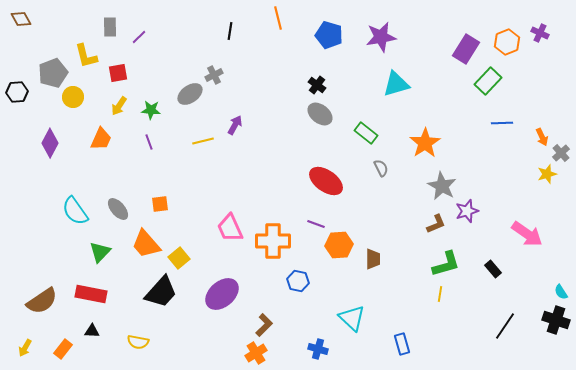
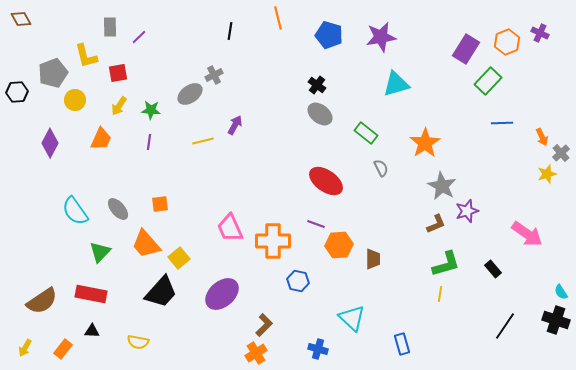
yellow circle at (73, 97): moved 2 px right, 3 px down
purple line at (149, 142): rotated 28 degrees clockwise
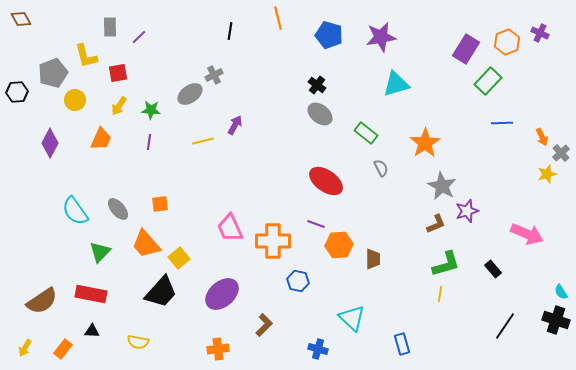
pink arrow at (527, 234): rotated 12 degrees counterclockwise
orange cross at (256, 353): moved 38 px left, 4 px up; rotated 25 degrees clockwise
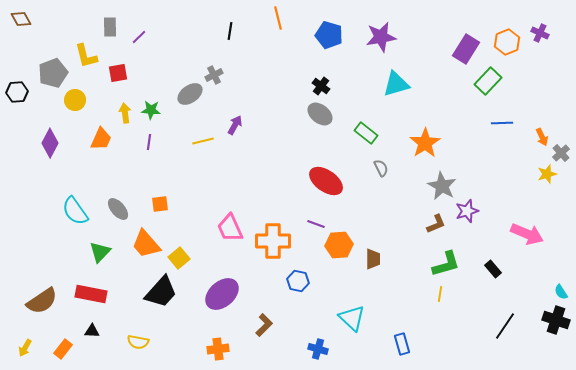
black cross at (317, 85): moved 4 px right, 1 px down
yellow arrow at (119, 106): moved 6 px right, 7 px down; rotated 138 degrees clockwise
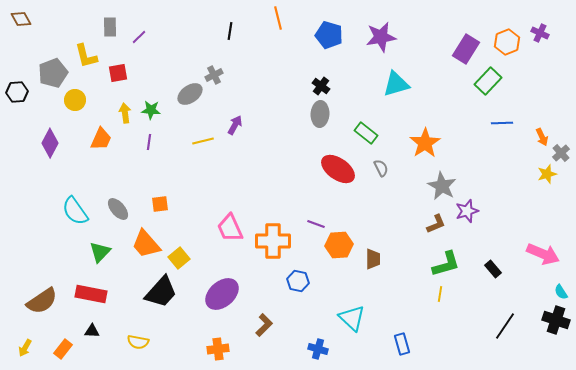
gray ellipse at (320, 114): rotated 55 degrees clockwise
red ellipse at (326, 181): moved 12 px right, 12 px up
pink arrow at (527, 234): moved 16 px right, 20 px down
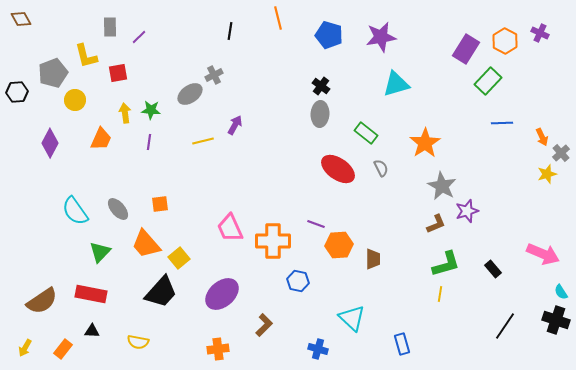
orange hexagon at (507, 42): moved 2 px left, 1 px up; rotated 10 degrees counterclockwise
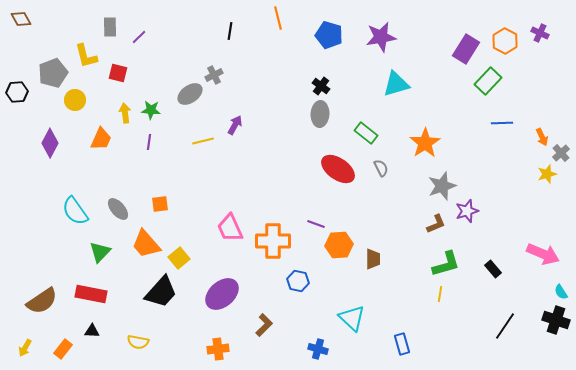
red square at (118, 73): rotated 24 degrees clockwise
gray star at (442, 186): rotated 24 degrees clockwise
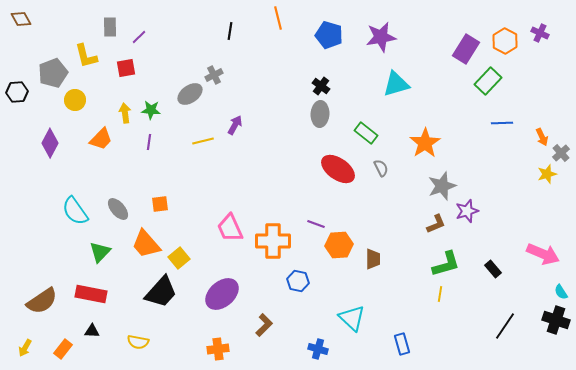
red square at (118, 73): moved 8 px right, 5 px up; rotated 24 degrees counterclockwise
orange trapezoid at (101, 139): rotated 20 degrees clockwise
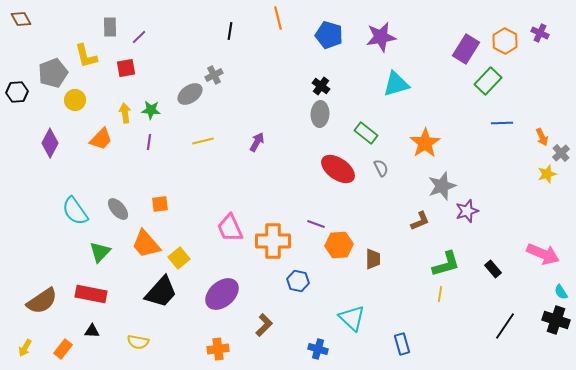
purple arrow at (235, 125): moved 22 px right, 17 px down
brown L-shape at (436, 224): moved 16 px left, 3 px up
